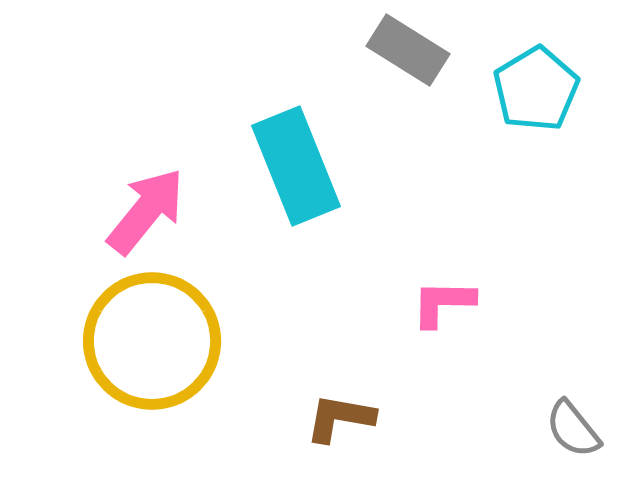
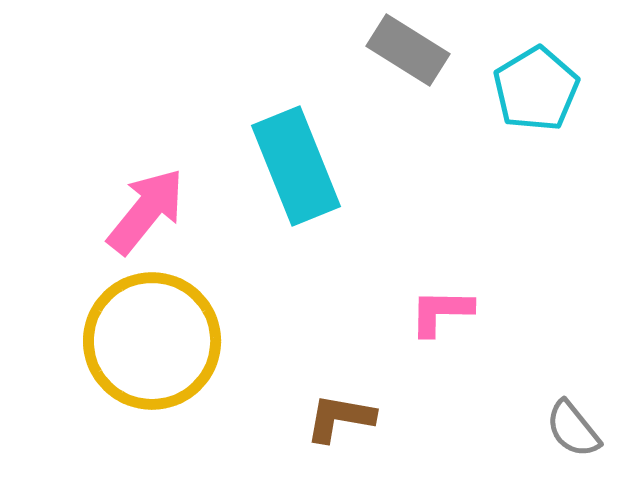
pink L-shape: moved 2 px left, 9 px down
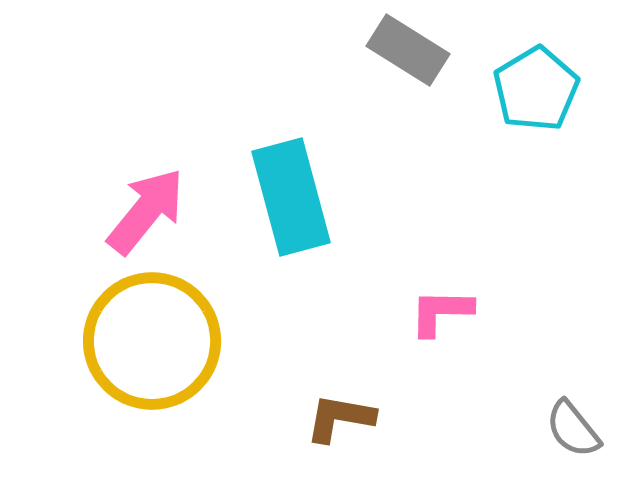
cyan rectangle: moved 5 px left, 31 px down; rotated 7 degrees clockwise
